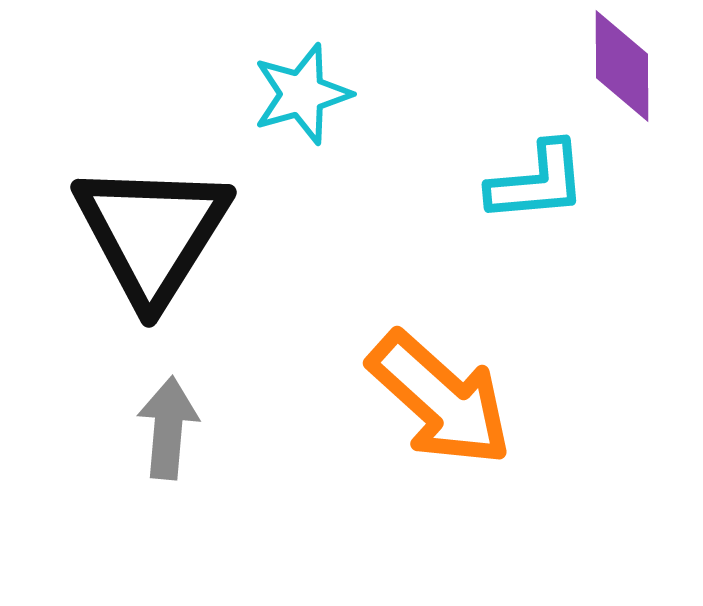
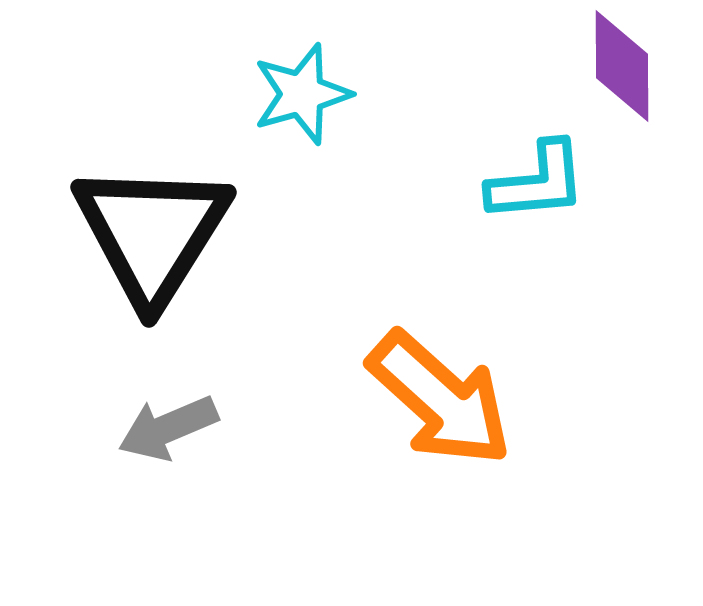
gray arrow: rotated 118 degrees counterclockwise
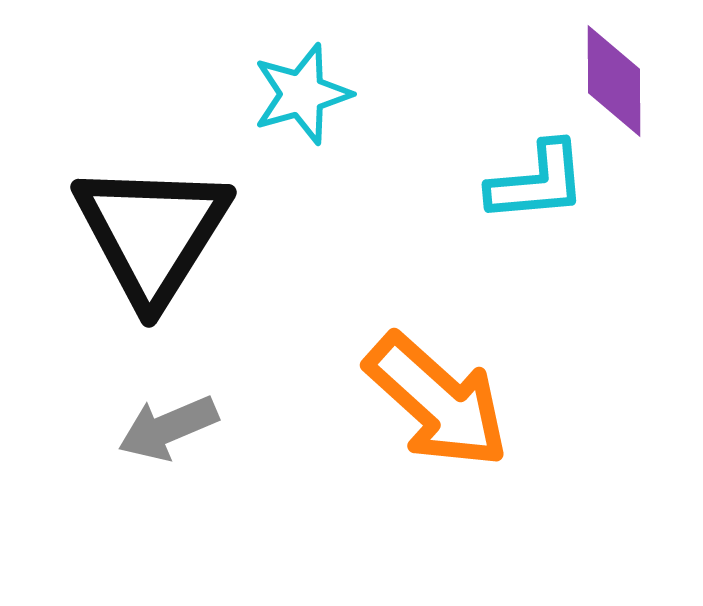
purple diamond: moved 8 px left, 15 px down
orange arrow: moved 3 px left, 2 px down
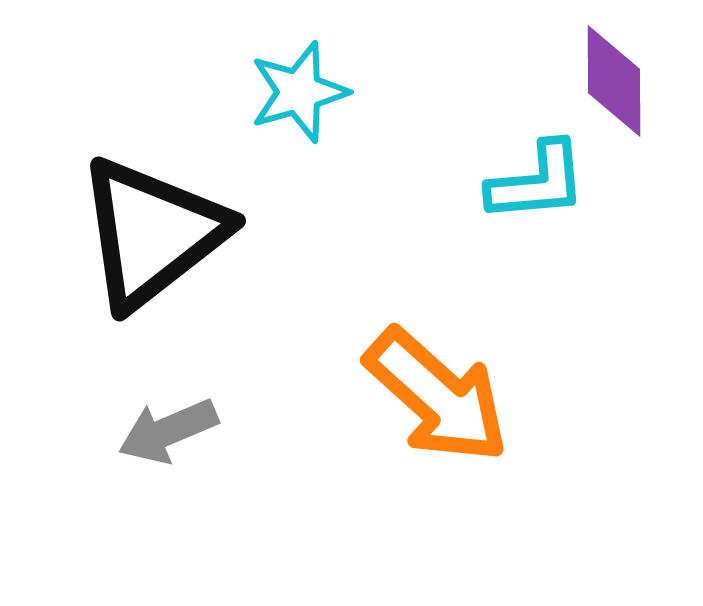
cyan star: moved 3 px left, 2 px up
black triangle: rotated 20 degrees clockwise
orange arrow: moved 5 px up
gray arrow: moved 3 px down
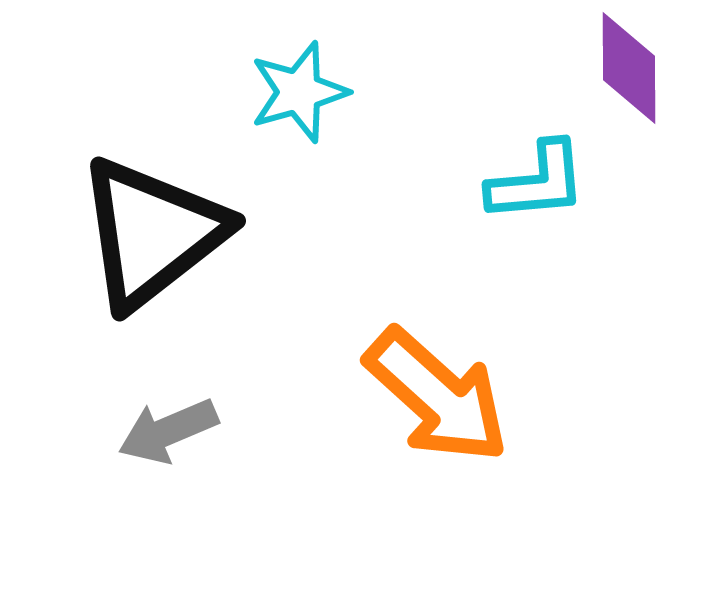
purple diamond: moved 15 px right, 13 px up
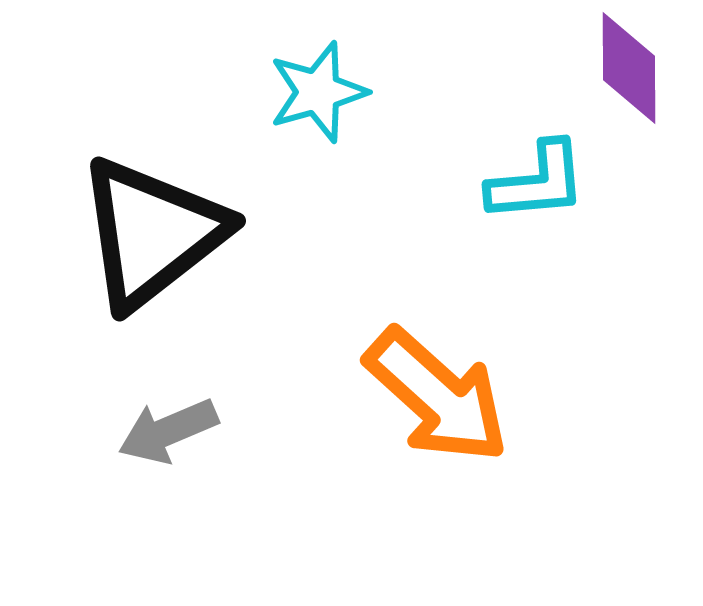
cyan star: moved 19 px right
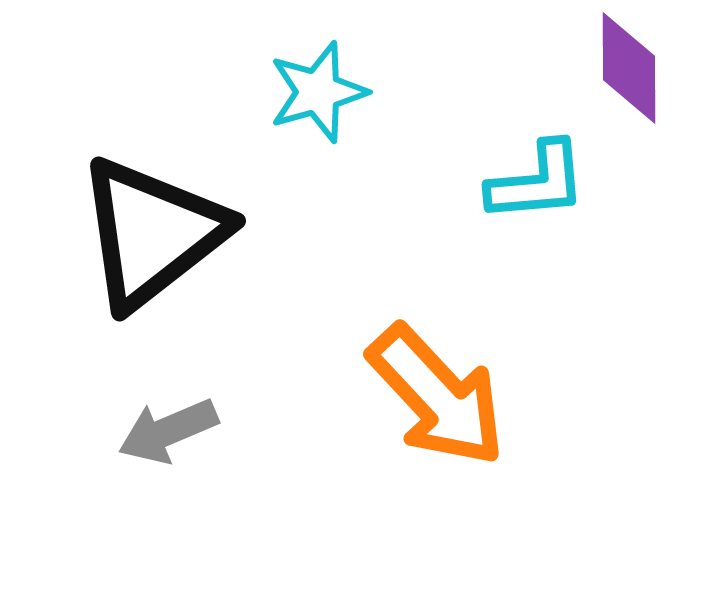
orange arrow: rotated 5 degrees clockwise
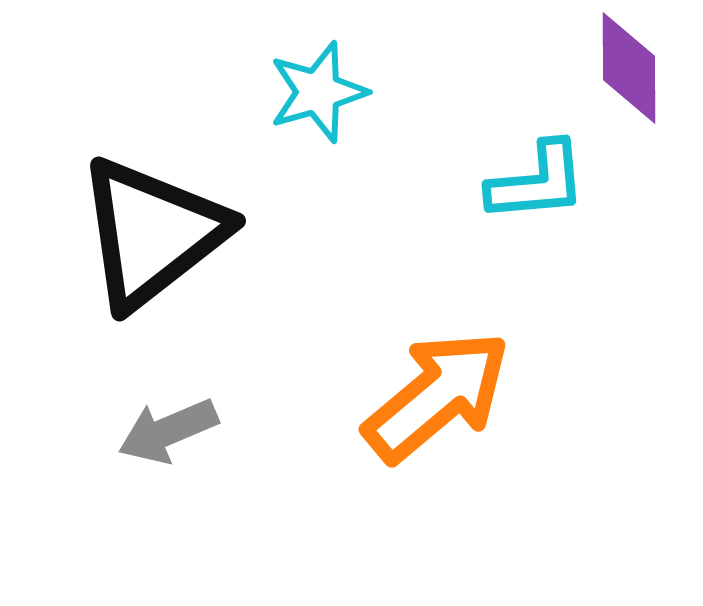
orange arrow: rotated 87 degrees counterclockwise
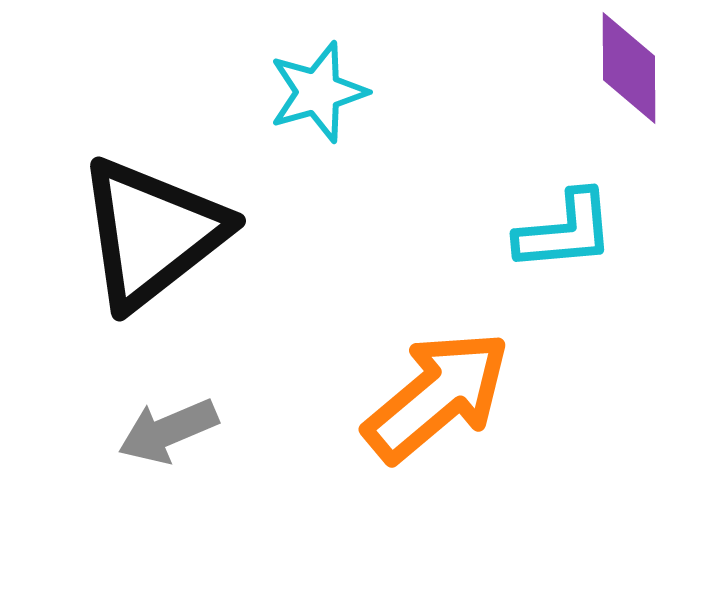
cyan L-shape: moved 28 px right, 49 px down
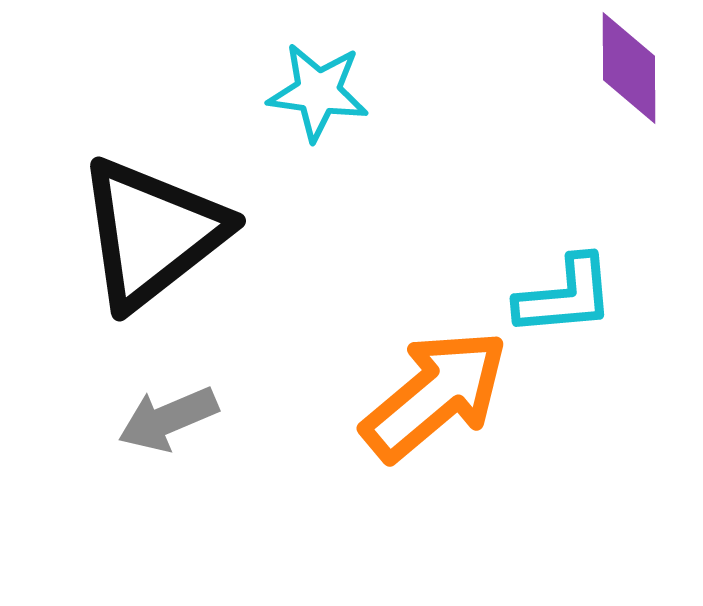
cyan star: rotated 24 degrees clockwise
cyan L-shape: moved 65 px down
orange arrow: moved 2 px left, 1 px up
gray arrow: moved 12 px up
